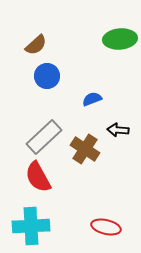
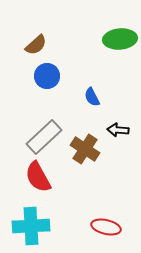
blue semicircle: moved 2 px up; rotated 96 degrees counterclockwise
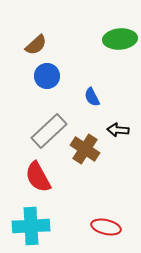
gray rectangle: moved 5 px right, 6 px up
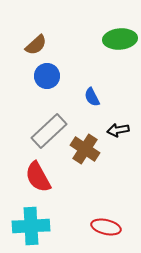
black arrow: rotated 15 degrees counterclockwise
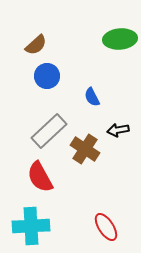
red semicircle: moved 2 px right
red ellipse: rotated 44 degrees clockwise
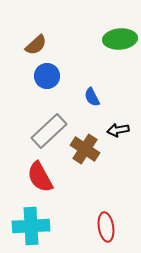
red ellipse: rotated 24 degrees clockwise
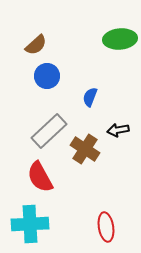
blue semicircle: moved 2 px left; rotated 48 degrees clockwise
cyan cross: moved 1 px left, 2 px up
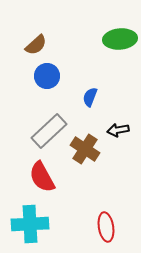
red semicircle: moved 2 px right
